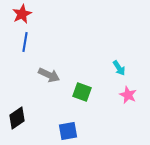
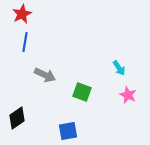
gray arrow: moved 4 px left
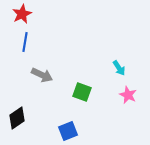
gray arrow: moved 3 px left
blue square: rotated 12 degrees counterclockwise
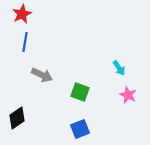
green square: moved 2 px left
blue square: moved 12 px right, 2 px up
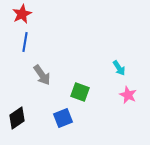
gray arrow: rotated 30 degrees clockwise
blue square: moved 17 px left, 11 px up
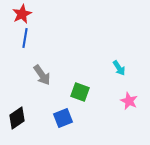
blue line: moved 4 px up
pink star: moved 1 px right, 6 px down
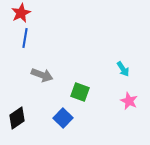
red star: moved 1 px left, 1 px up
cyan arrow: moved 4 px right, 1 px down
gray arrow: rotated 35 degrees counterclockwise
blue square: rotated 24 degrees counterclockwise
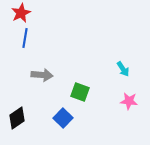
gray arrow: rotated 15 degrees counterclockwise
pink star: rotated 18 degrees counterclockwise
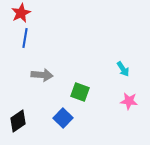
black diamond: moved 1 px right, 3 px down
